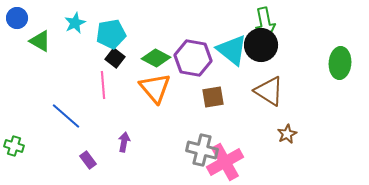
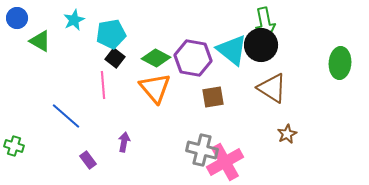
cyan star: moved 1 px left, 3 px up
brown triangle: moved 3 px right, 3 px up
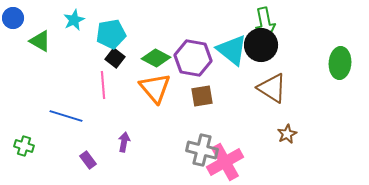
blue circle: moved 4 px left
brown square: moved 11 px left, 1 px up
blue line: rotated 24 degrees counterclockwise
green cross: moved 10 px right
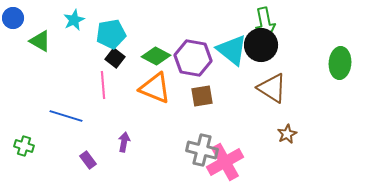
green diamond: moved 2 px up
orange triangle: rotated 28 degrees counterclockwise
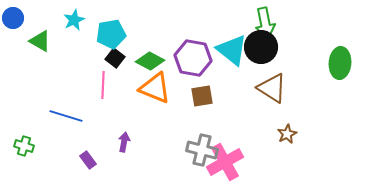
black circle: moved 2 px down
green diamond: moved 6 px left, 5 px down
pink line: rotated 8 degrees clockwise
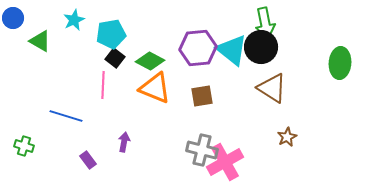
purple hexagon: moved 5 px right, 10 px up; rotated 15 degrees counterclockwise
brown star: moved 3 px down
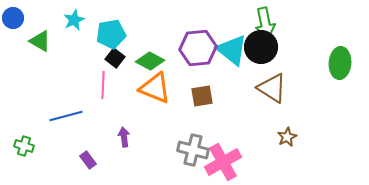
blue line: rotated 32 degrees counterclockwise
purple arrow: moved 5 px up; rotated 18 degrees counterclockwise
gray cross: moved 9 px left
pink cross: moved 2 px left
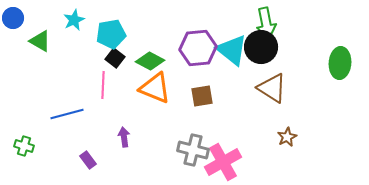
green arrow: moved 1 px right
blue line: moved 1 px right, 2 px up
